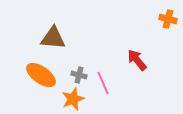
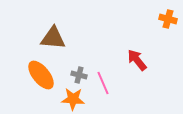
orange ellipse: rotated 16 degrees clockwise
orange star: rotated 25 degrees clockwise
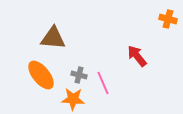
red arrow: moved 4 px up
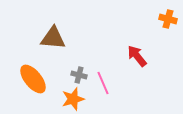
orange ellipse: moved 8 px left, 4 px down
orange star: rotated 20 degrees counterclockwise
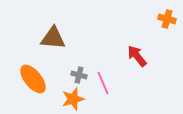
orange cross: moved 1 px left
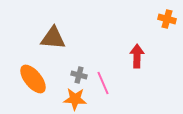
red arrow: rotated 40 degrees clockwise
orange star: moved 2 px right; rotated 20 degrees clockwise
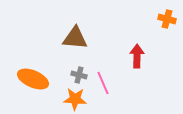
brown triangle: moved 22 px right
orange ellipse: rotated 28 degrees counterclockwise
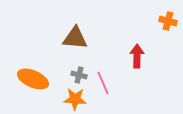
orange cross: moved 1 px right, 2 px down
